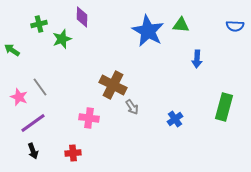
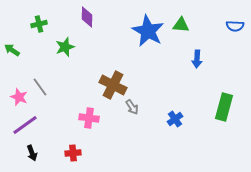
purple diamond: moved 5 px right
green star: moved 3 px right, 8 px down
purple line: moved 8 px left, 2 px down
black arrow: moved 1 px left, 2 px down
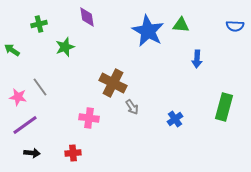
purple diamond: rotated 10 degrees counterclockwise
brown cross: moved 2 px up
pink star: moved 1 px left; rotated 12 degrees counterclockwise
black arrow: rotated 63 degrees counterclockwise
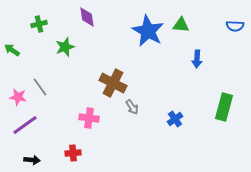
black arrow: moved 7 px down
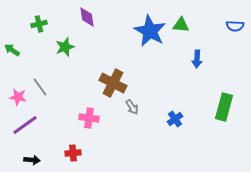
blue star: moved 2 px right
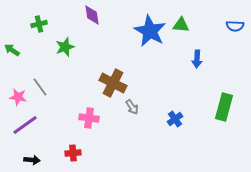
purple diamond: moved 5 px right, 2 px up
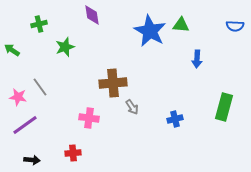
brown cross: rotated 32 degrees counterclockwise
blue cross: rotated 21 degrees clockwise
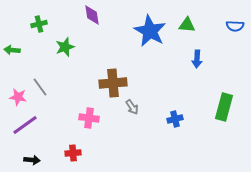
green triangle: moved 6 px right
green arrow: rotated 28 degrees counterclockwise
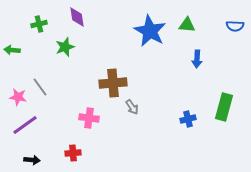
purple diamond: moved 15 px left, 2 px down
blue cross: moved 13 px right
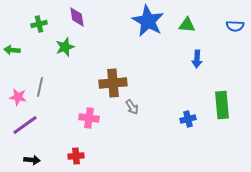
blue star: moved 2 px left, 10 px up
gray line: rotated 48 degrees clockwise
green rectangle: moved 2 px left, 2 px up; rotated 20 degrees counterclockwise
red cross: moved 3 px right, 3 px down
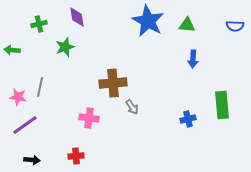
blue arrow: moved 4 px left
